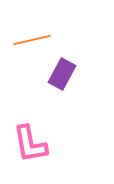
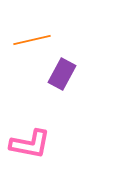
pink L-shape: rotated 69 degrees counterclockwise
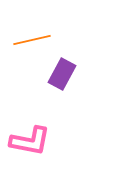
pink L-shape: moved 3 px up
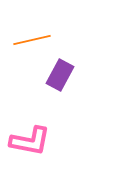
purple rectangle: moved 2 px left, 1 px down
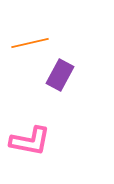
orange line: moved 2 px left, 3 px down
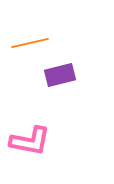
purple rectangle: rotated 48 degrees clockwise
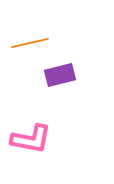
pink L-shape: moved 1 px right, 2 px up
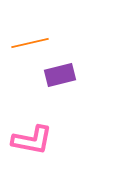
pink L-shape: moved 1 px right, 1 px down
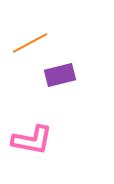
orange line: rotated 15 degrees counterclockwise
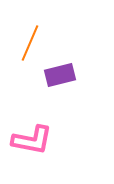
orange line: rotated 39 degrees counterclockwise
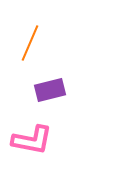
purple rectangle: moved 10 px left, 15 px down
